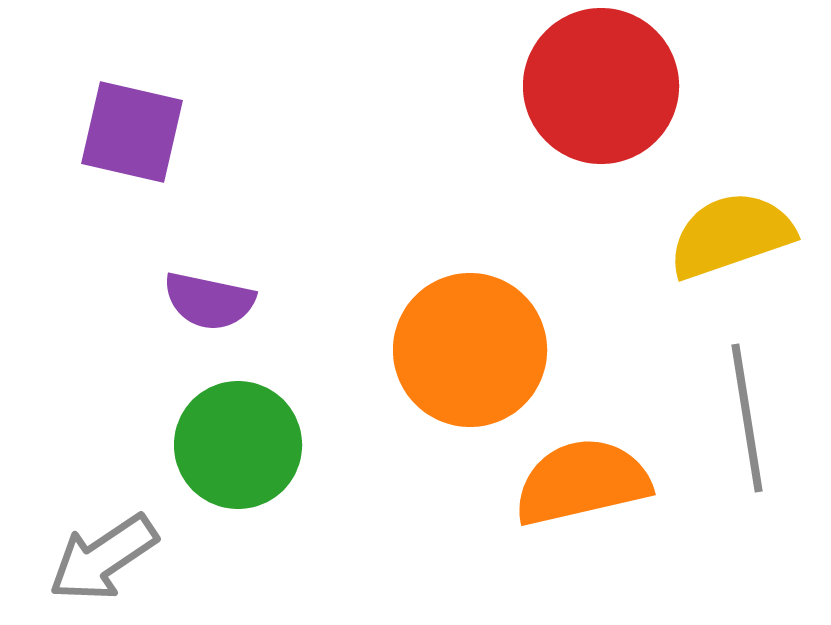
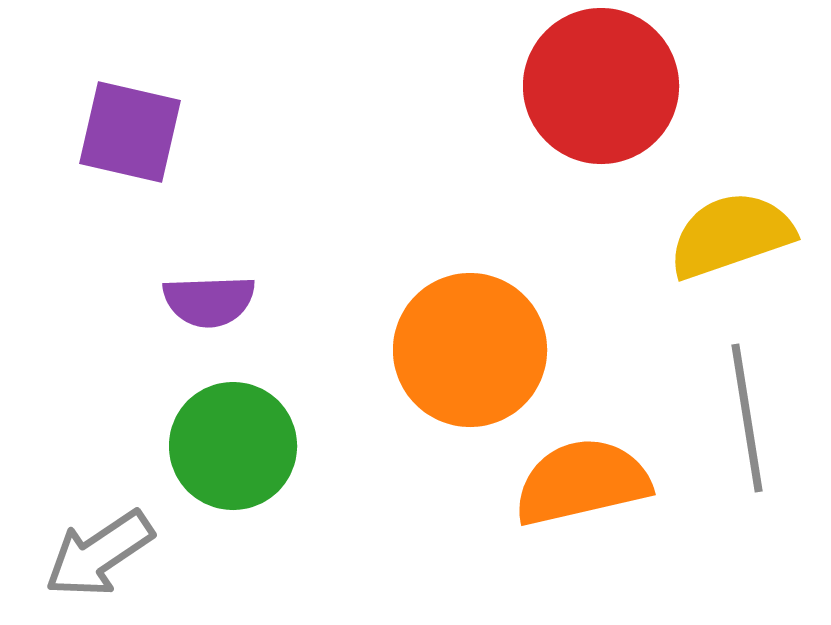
purple square: moved 2 px left
purple semicircle: rotated 14 degrees counterclockwise
green circle: moved 5 px left, 1 px down
gray arrow: moved 4 px left, 4 px up
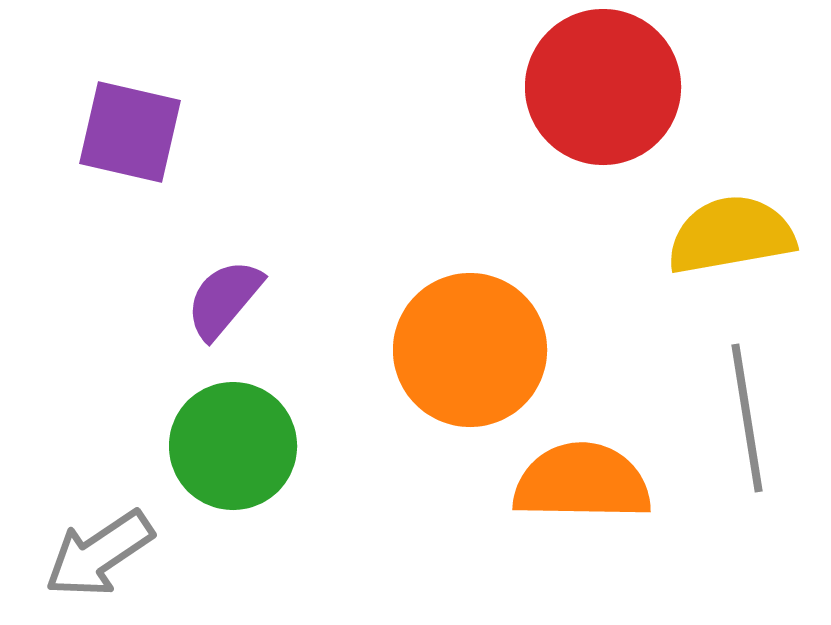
red circle: moved 2 px right, 1 px down
yellow semicircle: rotated 9 degrees clockwise
purple semicircle: moved 15 px right, 2 px up; rotated 132 degrees clockwise
orange semicircle: rotated 14 degrees clockwise
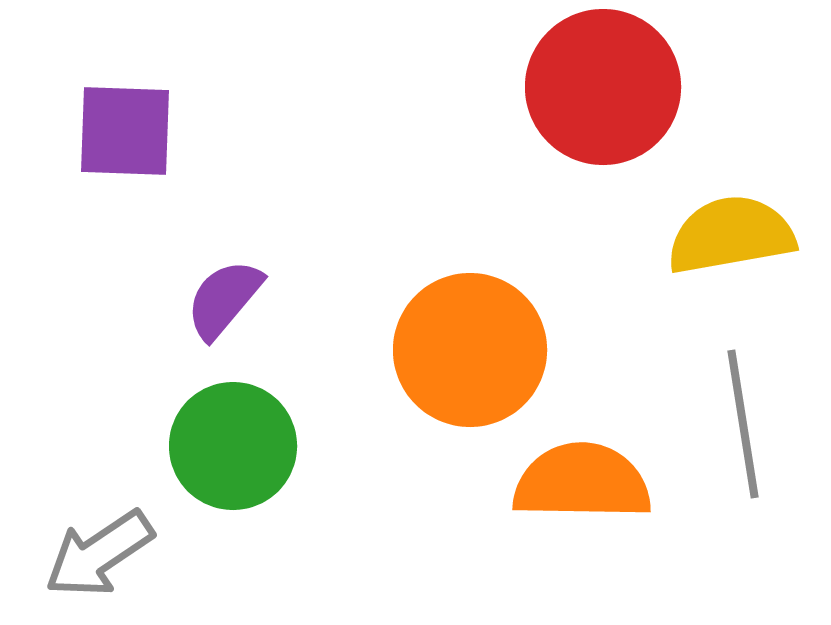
purple square: moved 5 px left, 1 px up; rotated 11 degrees counterclockwise
gray line: moved 4 px left, 6 px down
